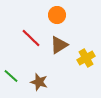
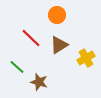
green line: moved 6 px right, 9 px up
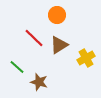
red line: moved 3 px right
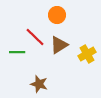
red line: moved 1 px right, 1 px up
yellow cross: moved 1 px right, 4 px up
green line: moved 15 px up; rotated 42 degrees counterclockwise
brown star: moved 2 px down
